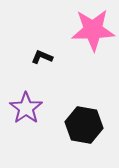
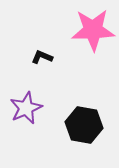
purple star: rotated 12 degrees clockwise
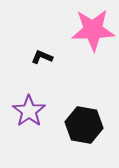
purple star: moved 3 px right, 3 px down; rotated 12 degrees counterclockwise
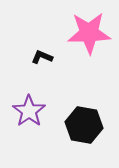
pink star: moved 4 px left, 3 px down
